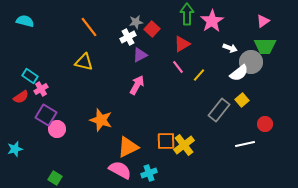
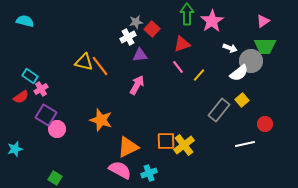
orange line: moved 11 px right, 39 px down
red triangle: rotated 12 degrees clockwise
purple triangle: rotated 21 degrees clockwise
gray circle: moved 1 px up
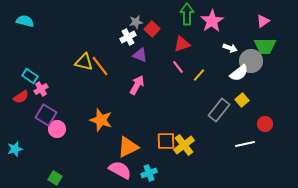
purple triangle: rotated 28 degrees clockwise
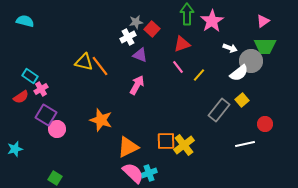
pink semicircle: moved 13 px right, 3 px down; rotated 15 degrees clockwise
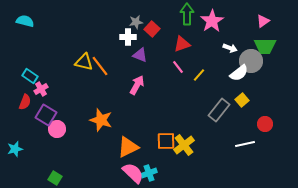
white cross: rotated 28 degrees clockwise
red semicircle: moved 4 px right, 5 px down; rotated 35 degrees counterclockwise
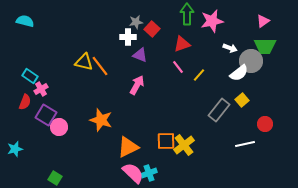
pink star: rotated 20 degrees clockwise
pink circle: moved 2 px right, 2 px up
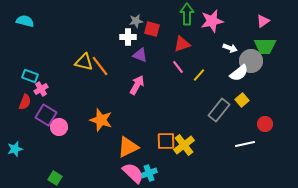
gray star: moved 1 px up
red square: rotated 28 degrees counterclockwise
cyan rectangle: rotated 14 degrees counterclockwise
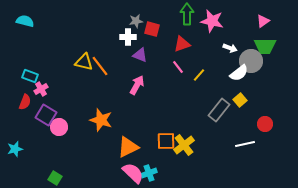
pink star: rotated 25 degrees clockwise
yellow square: moved 2 px left
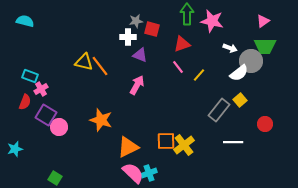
white line: moved 12 px left, 2 px up; rotated 12 degrees clockwise
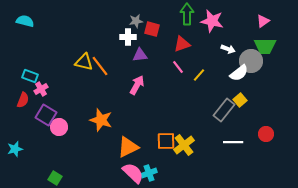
white arrow: moved 2 px left, 1 px down
purple triangle: rotated 28 degrees counterclockwise
red semicircle: moved 2 px left, 2 px up
gray rectangle: moved 5 px right
red circle: moved 1 px right, 10 px down
